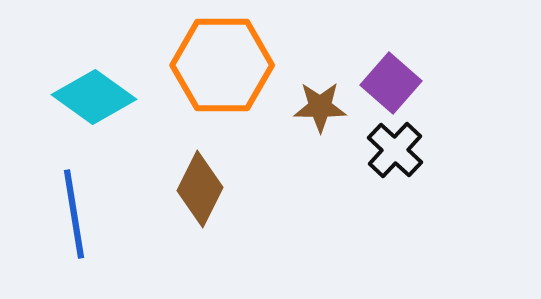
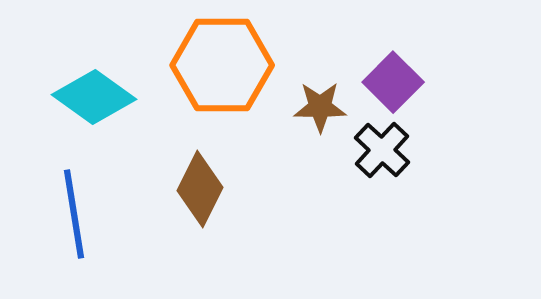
purple square: moved 2 px right, 1 px up; rotated 4 degrees clockwise
black cross: moved 13 px left
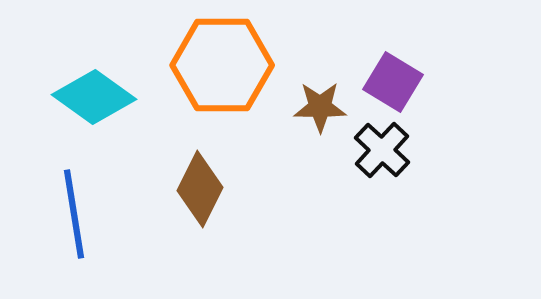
purple square: rotated 14 degrees counterclockwise
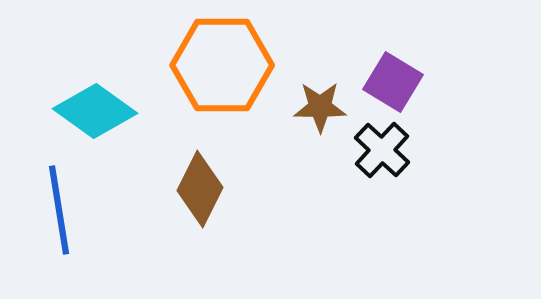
cyan diamond: moved 1 px right, 14 px down
blue line: moved 15 px left, 4 px up
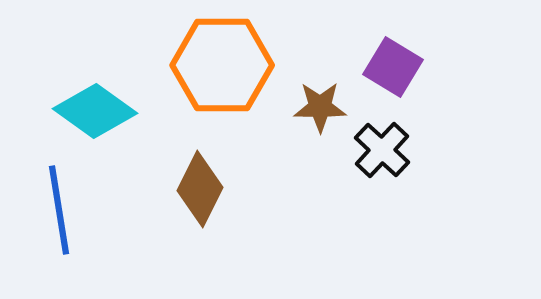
purple square: moved 15 px up
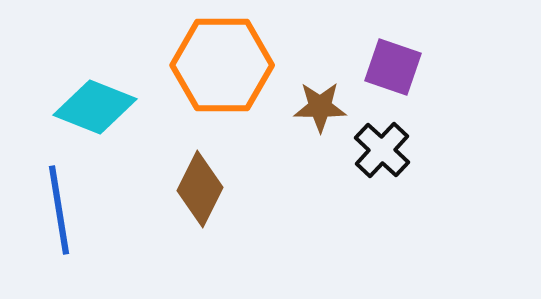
purple square: rotated 12 degrees counterclockwise
cyan diamond: moved 4 px up; rotated 14 degrees counterclockwise
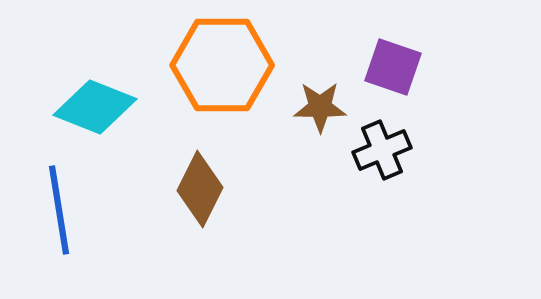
black cross: rotated 24 degrees clockwise
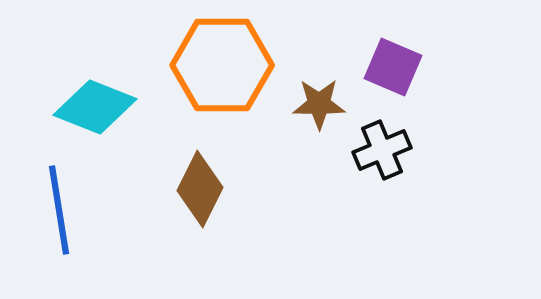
purple square: rotated 4 degrees clockwise
brown star: moved 1 px left, 3 px up
